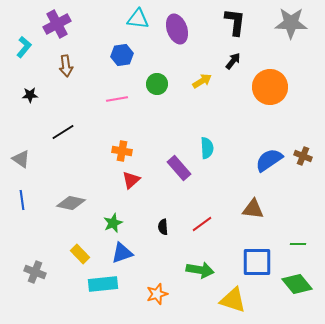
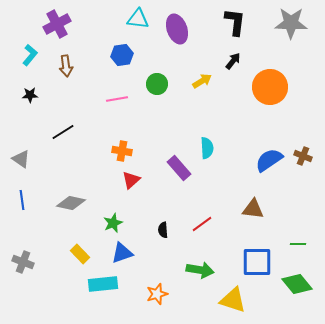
cyan L-shape: moved 6 px right, 8 px down
black semicircle: moved 3 px down
gray cross: moved 12 px left, 10 px up
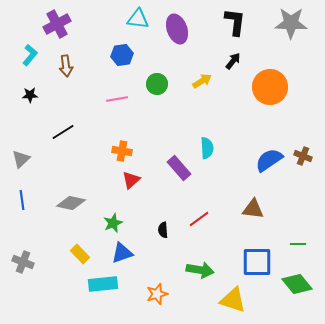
gray triangle: rotated 42 degrees clockwise
red line: moved 3 px left, 5 px up
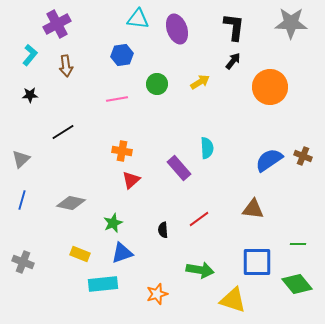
black L-shape: moved 1 px left, 5 px down
yellow arrow: moved 2 px left, 1 px down
blue line: rotated 24 degrees clockwise
yellow rectangle: rotated 24 degrees counterclockwise
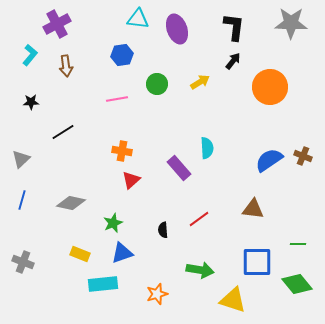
black star: moved 1 px right, 7 px down
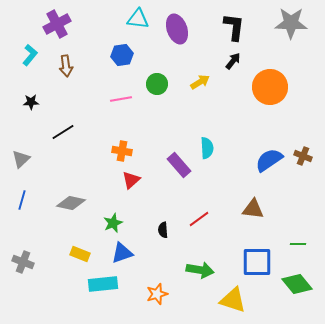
pink line: moved 4 px right
purple rectangle: moved 3 px up
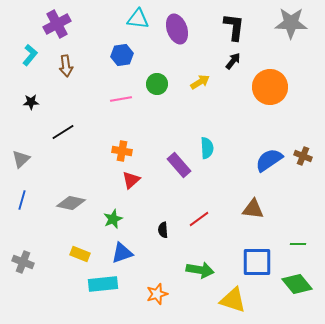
green star: moved 4 px up
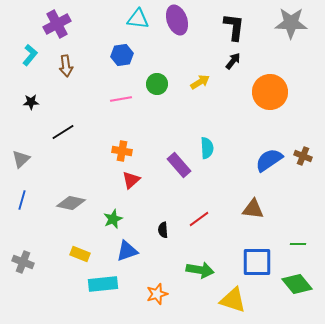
purple ellipse: moved 9 px up
orange circle: moved 5 px down
blue triangle: moved 5 px right, 2 px up
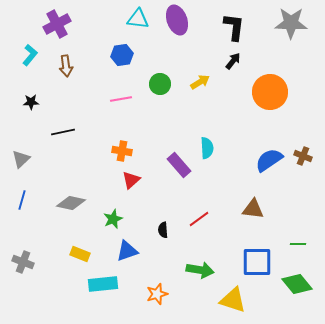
green circle: moved 3 px right
black line: rotated 20 degrees clockwise
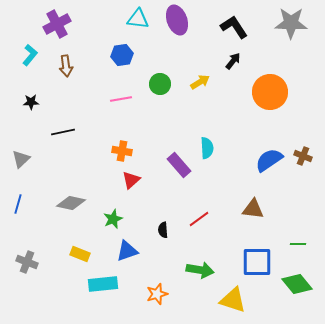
black L-shape: rotated 40 degrees counterclockwise
blue line: moved 4 px left, 4 px down
gray cross: moved 4 px right
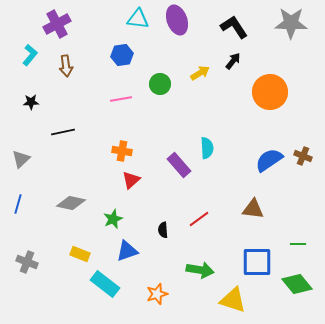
yellow arrow: moved 9 px up
cyan rectangle: moved 2 px right; rotated 44 degrees clockwise
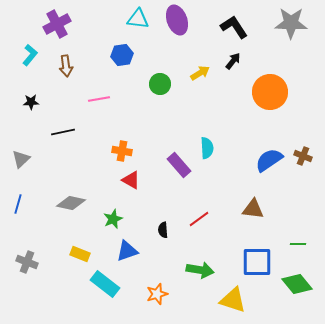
pink line: moved 22 px left
red triangle: rotated 48 degrees counterclockwise
